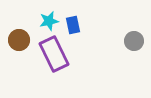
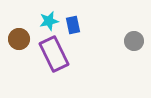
brown circle: moved 1 px up
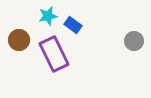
cyan star: moved 1 px left, 5 px up
blue rectangle: rotated 42 degrees counterclockwise
brown circle: moved 1 px down
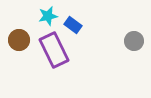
purple rectangle: moved 4 px up
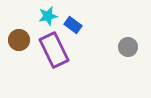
gray circle: moved 6 px left, 6 px down
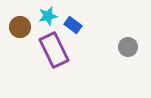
brown circle: moved 1 px right, 13 px up
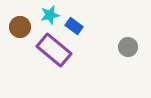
cyan star: moved 2 px right, 1 px up
blue rectangle: moved 1 px right, 1 px down
purple rectangle: rotated 24 degrees counterclockwise
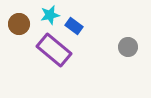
brown circle: moved 1 px left, 3 px up
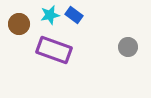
blue rectangle: moved 11 px up
purple rectangle: rotated 20 degrees counterclockwise
